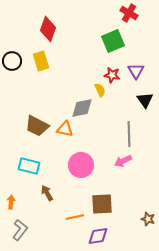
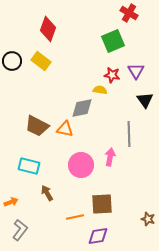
yellow rectangle: rotated 36 degrees counterclockwise
yellow semicircle: rotated 56 degrees counterclockwise
pink arrow: moved 13 px left, 4 px up; rotated 126 degrees clockwise
orange arrow: rotated 64 degrees clockwise
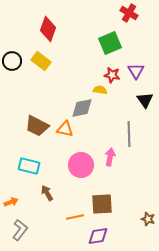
green square: moved 3 px left, 2 px down
